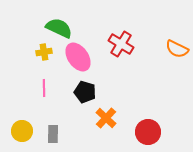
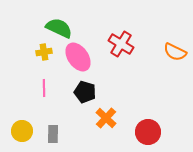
orange semicircle: moved 2 px left, 3 px down
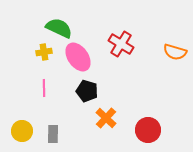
orange semicircle: rotated 10 degrees counterclockwise
black pentagon: moved 2 px right, 1 px up
red circle: moved 2 px up
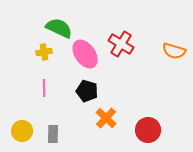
orange semicircle: moved 1 px left, 1 px up
pink ellipse: moved 7 px right, 3 px up
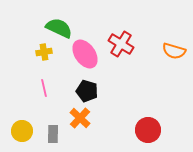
pink line: rotated 12 degrees counterclockwise
orange cross: moved 26 px left
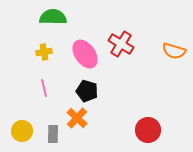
green semicircle: moved 6 px left, 11 px up; rotated 24 degrees counterclockwise
orange cross: moved 3 px left
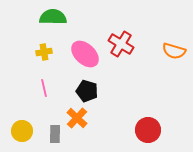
pink ellipse: rotated 12 degrees counterclockwise
gray rectangle: moved 2 px right
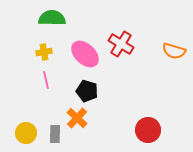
green semicircle: moved 1 px left, 1 px down
pink line: moved 2 px right, 8 px up
yellow circle: moved 4 px right, 2 px down
